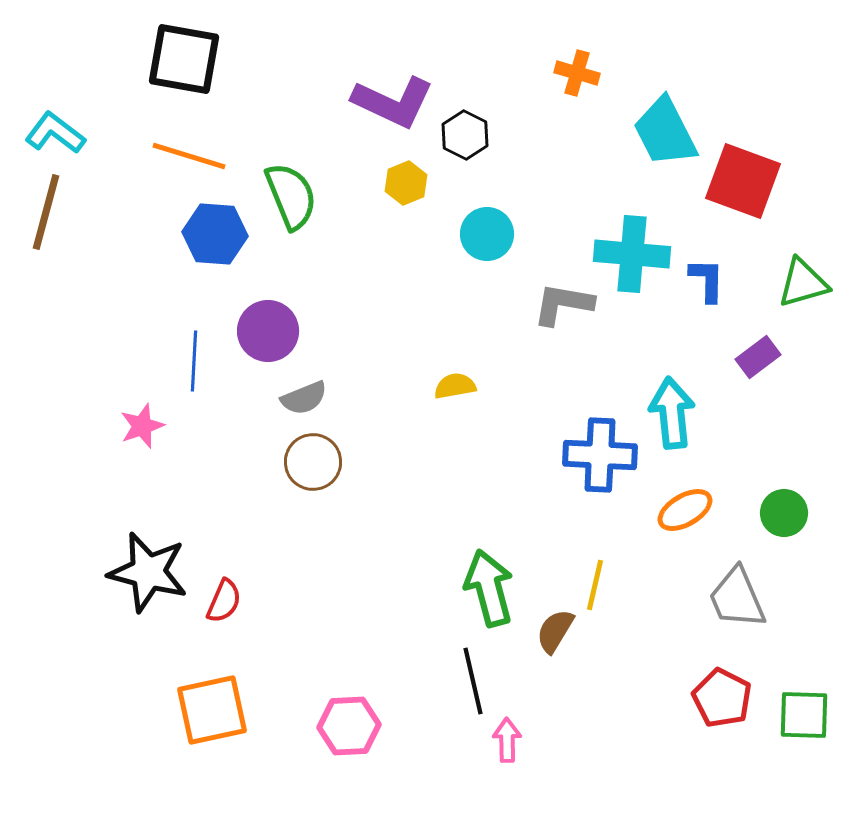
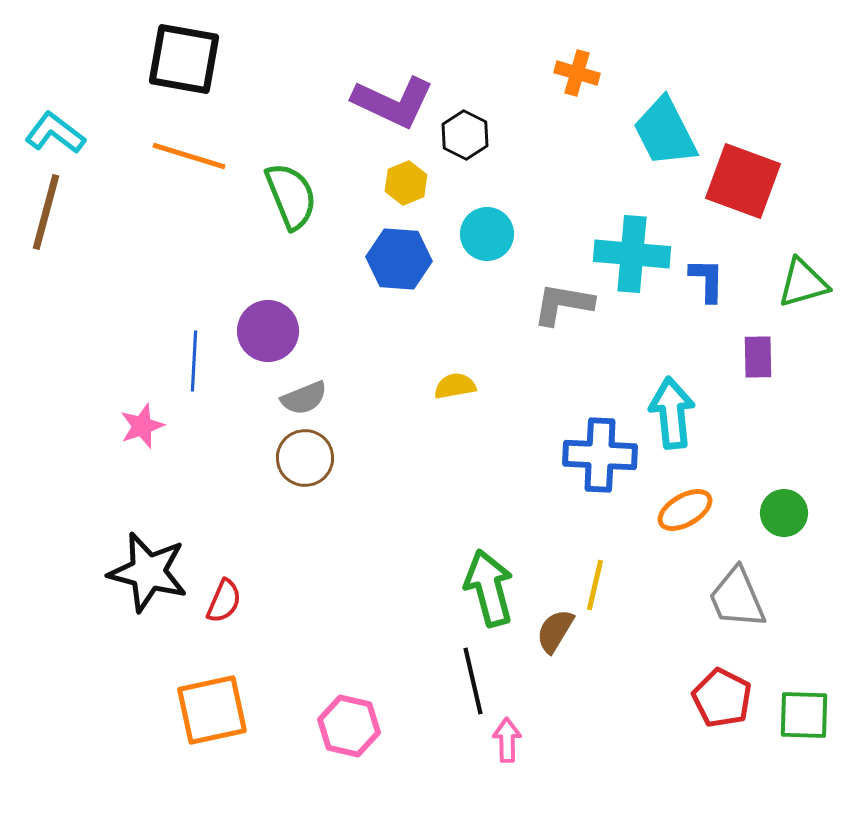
blue hexagon: moved 184 px right, 25 px down
purple rectangle: rotated 54 degrees counterclockwise
brown circle: moved 8 px left, 4 px up
pink hexagon: rotated 16 degrees clockwise
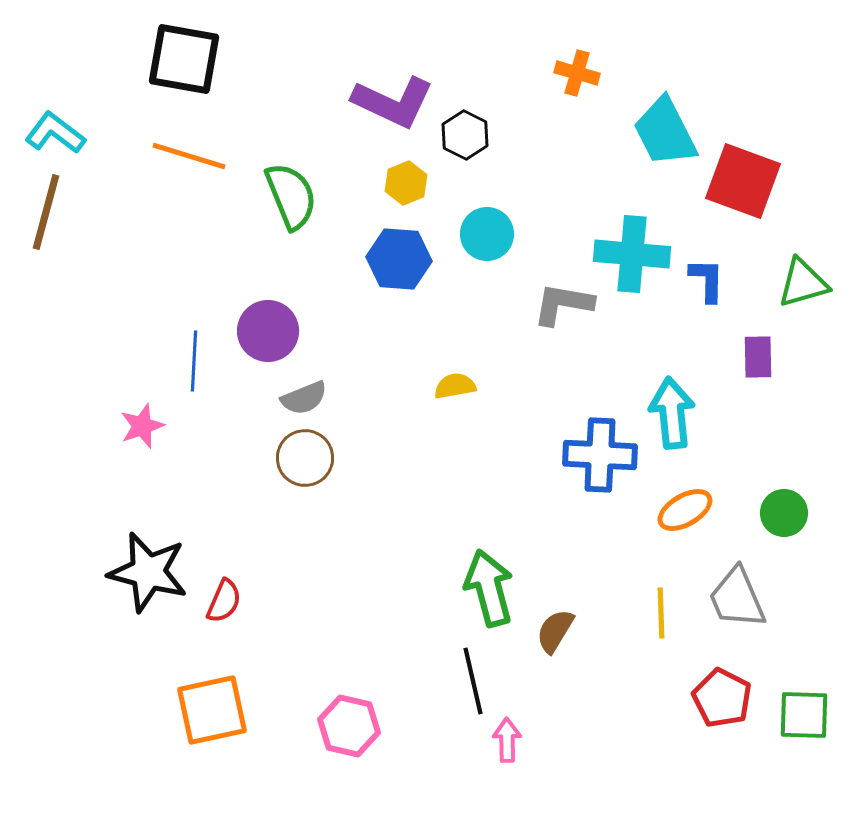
yellow line: moved 66 px right, 28 px down; rotated 15 degrees counterclockwise
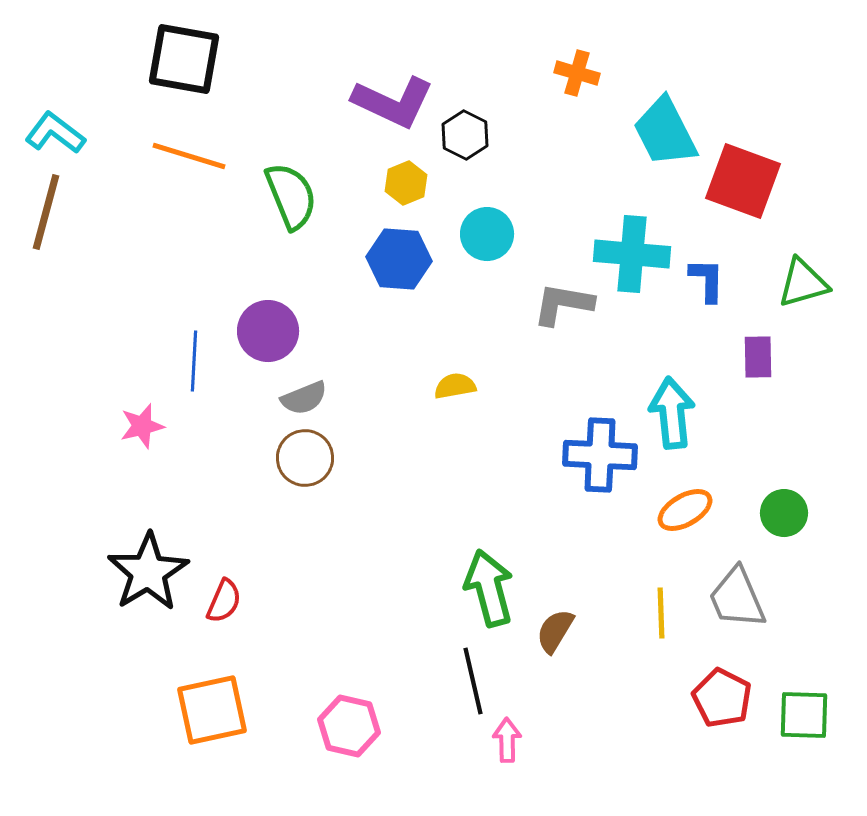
pink star: rotated 6 degrees clockwise
black star: rotated 26 degrees clockwise
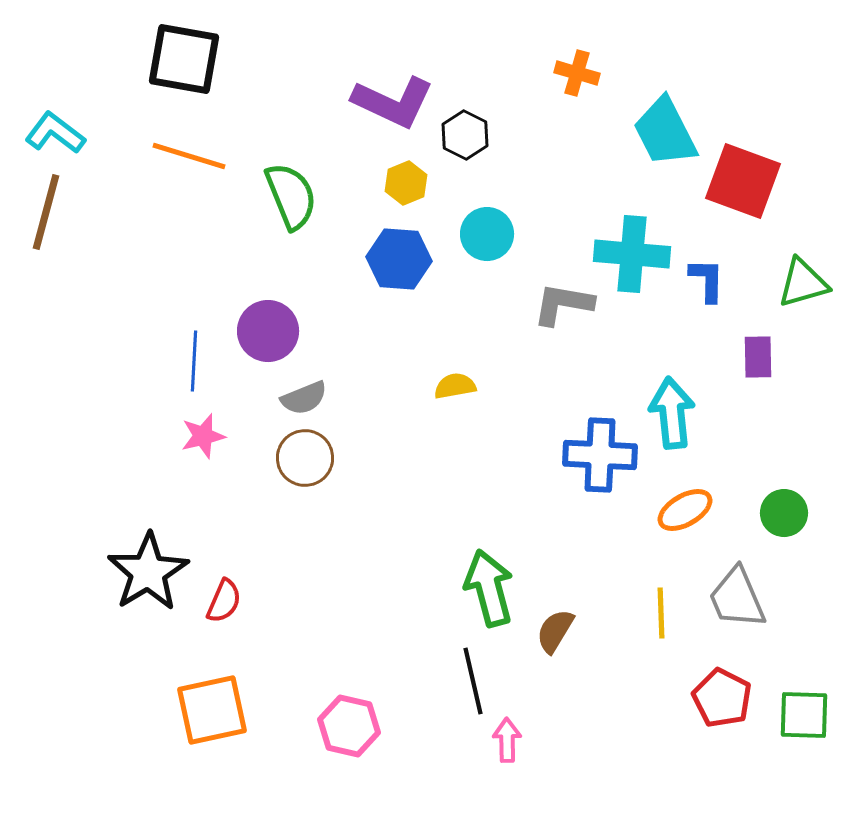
pink star: moved 61 px right, 10 px down
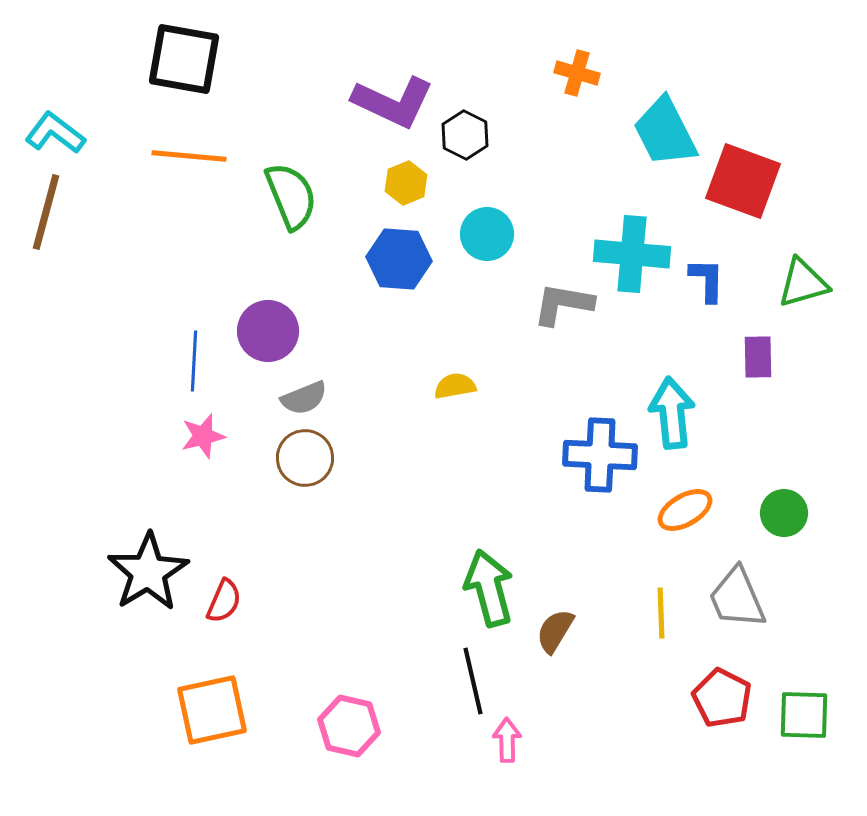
orange line: rotated 12 degrees counterclockwise
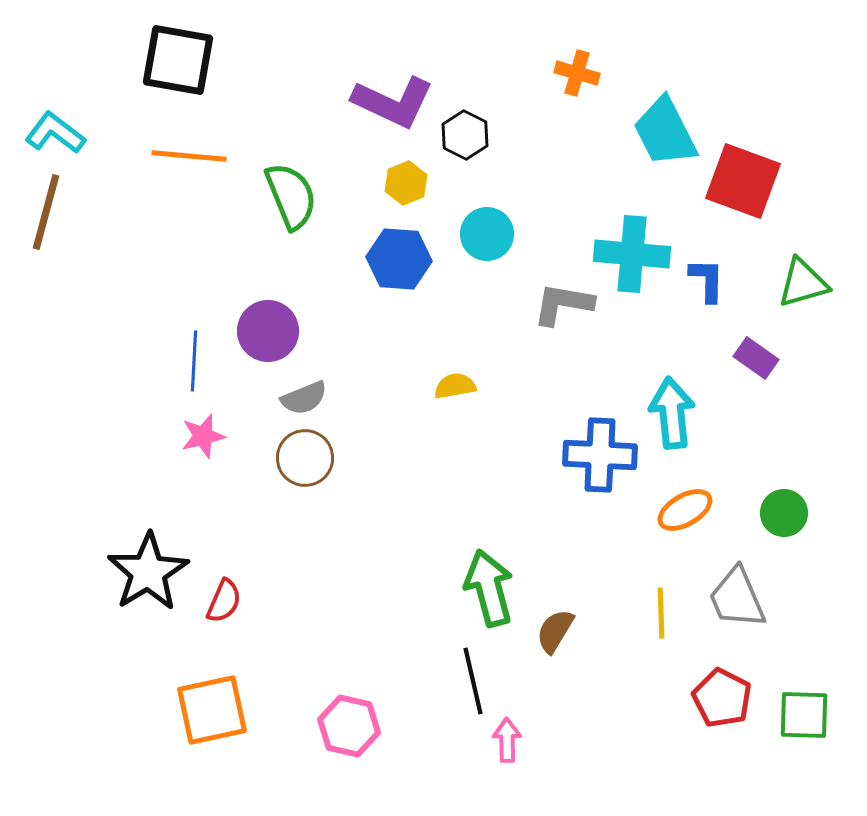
black square: moved 6 px left, 1 px down
purple rectangle: moved 2 px left, 1 px down; rotated 54 degrees counterclockwise
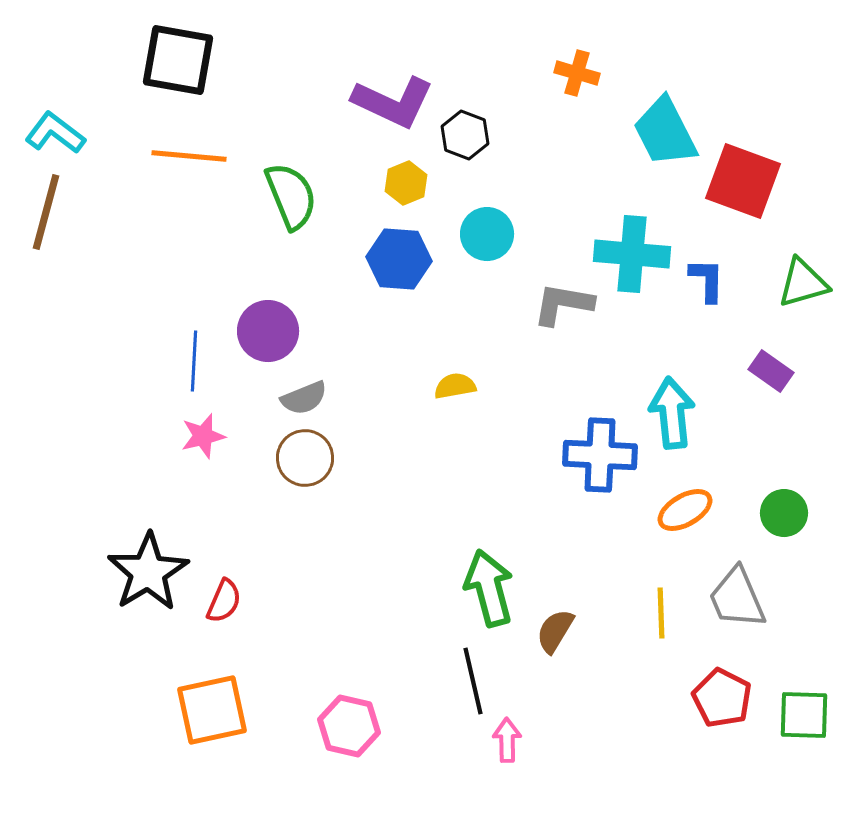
black hexagon: rotated 6 degrees counterclockwise
purple rectangle: moved 15 px right, 13 px down
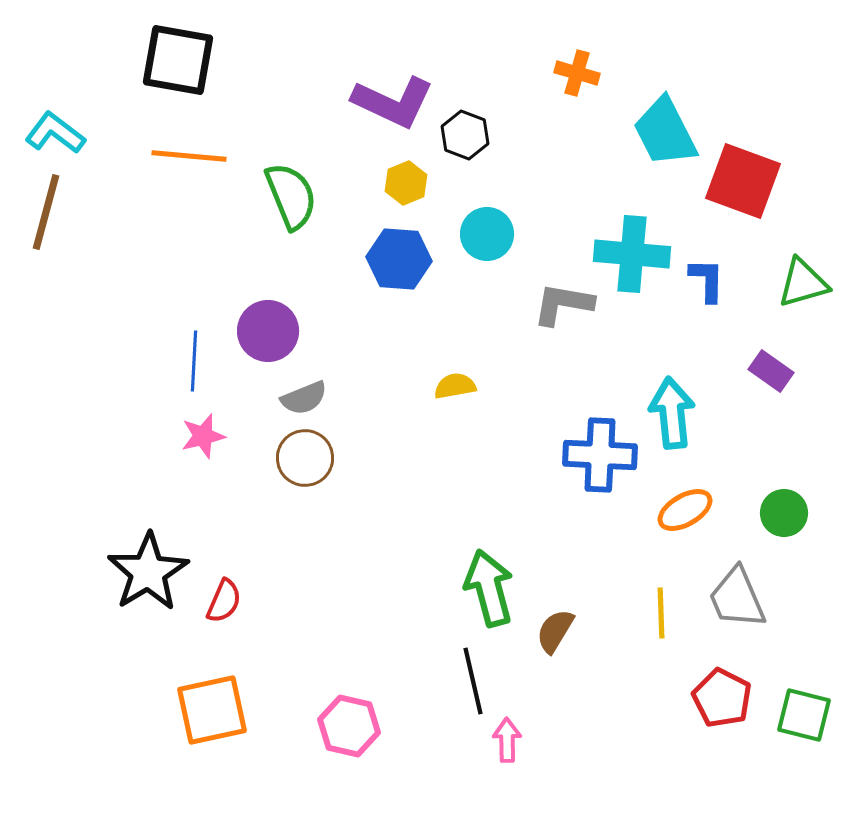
green square: rotated 12 degrees clockwise
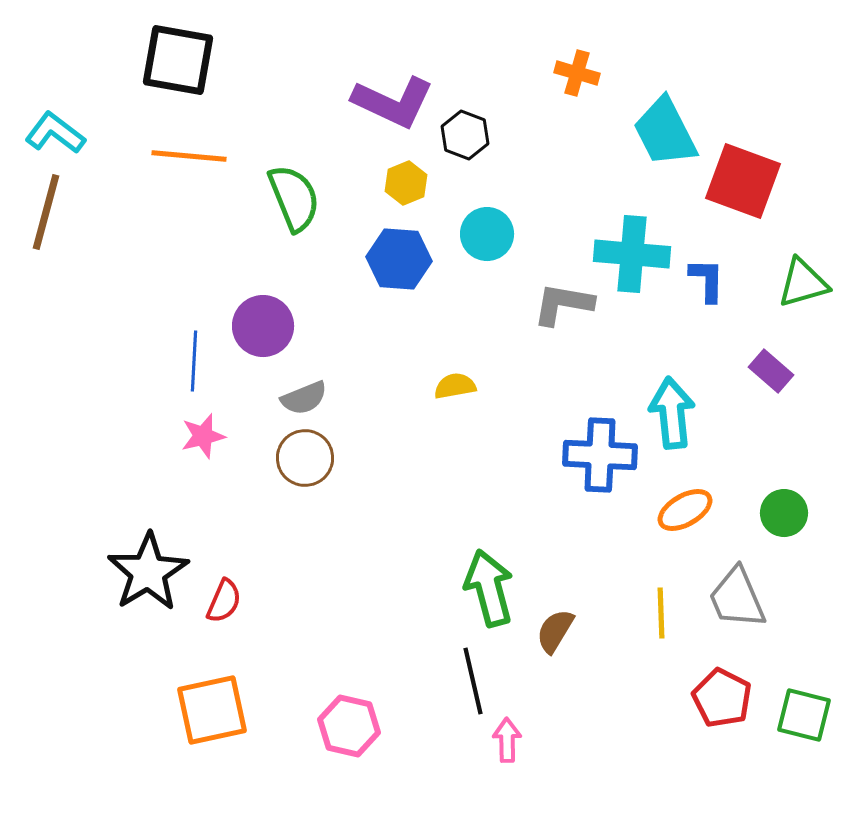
green semicircle: moved 3 px right, 2 px down
purple circle: moved 5 px left, 5 px up
purple rectangle: rotated 6 degrees clockwise
